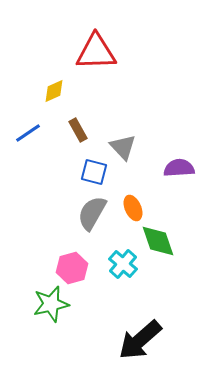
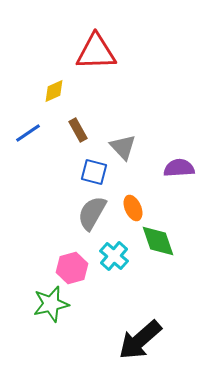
cyan cross: moved 9 px left, 8 px up
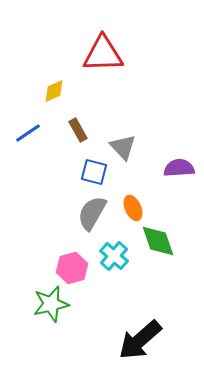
red triangle: moved 7 px right, 2 px down
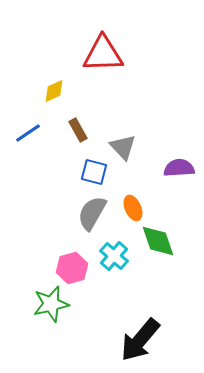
black arrow: rotated 9 degrees counterclockwise
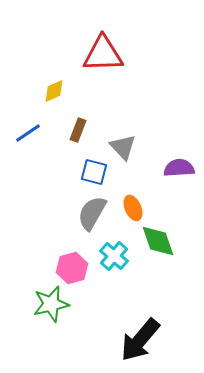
brown rectangle: rotated 50 degrees clockwise
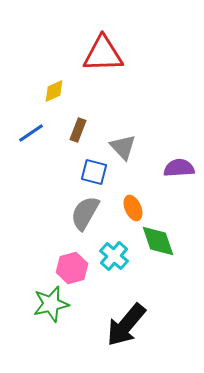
blue line: moved 3 px right
gray semicircle: moved 7 px left
black arrow: moved 14 px left, 15 px up
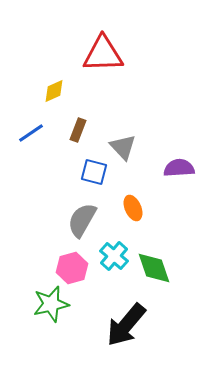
gray semicircle: moved 3 px left, 7 px down
green diamond: moved 4 px left, 27 px down
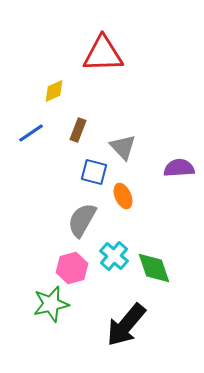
orange ellipse: moved 10 px left, 12 px up
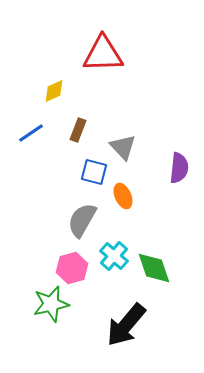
purple semicircle: rotated 100 degrees clockwise
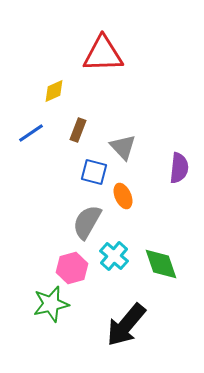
gray semicircle: moved 5 px right, 2 px down
green diamond: moved 7 px right, 4 px up
